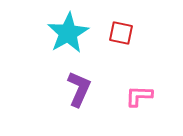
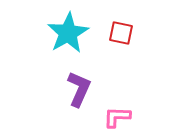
pink L-shape: moved 22 px left, 21 px down
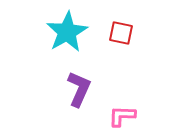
cyan star: moved 1 px left, 1 px up
pink L-shape: moved 5 px right, 1 px up
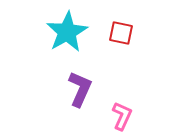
purple L-shape: moved 1 px right
pink L-shape: rotated 112 degrees clockwise
